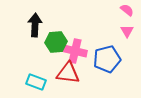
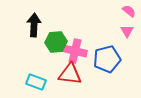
pink semicircle: moved 2 px right, 1 px down
black arrow: moved 1 px left
red triangle: moved 2 px right, 1 px down
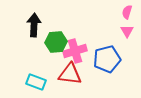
pink semicircle: moved 2 px left, 1 px down; rotated 112 degrees counterclockwise
pink cross: rotated 30 degrees counterclockwise
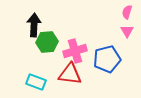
green hexagon: moved 9 px left
